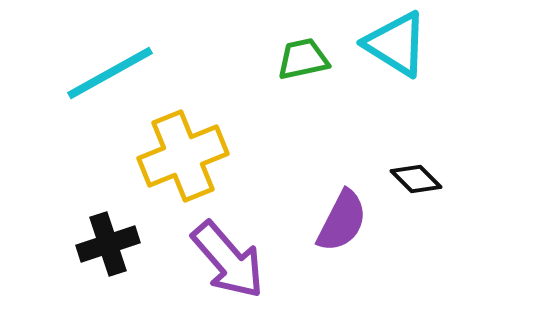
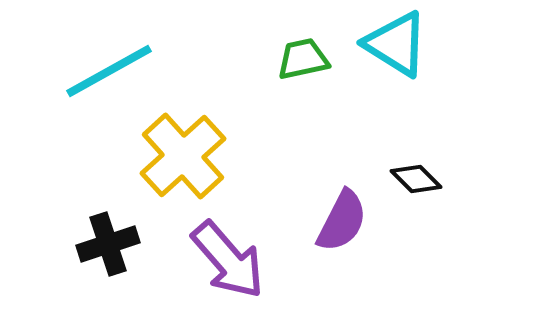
cyan line: moved 1 px left, 2 px up
yellow cross: rotated 20 degrees counterclockwise
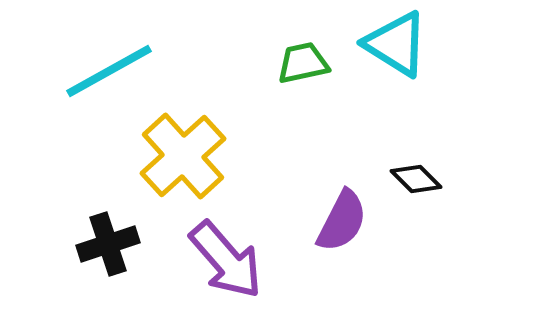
green trapezoid: moved 4 px down
purple arrow: moved 2 px left
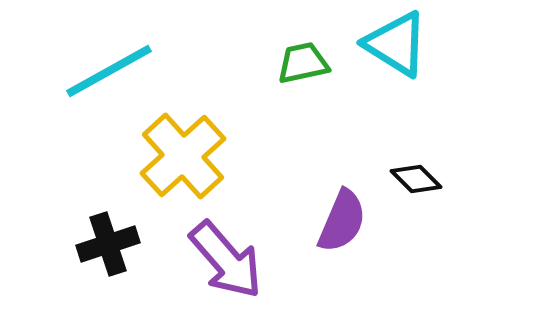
purple semicircle: rotated 4 degrees counterclockwise
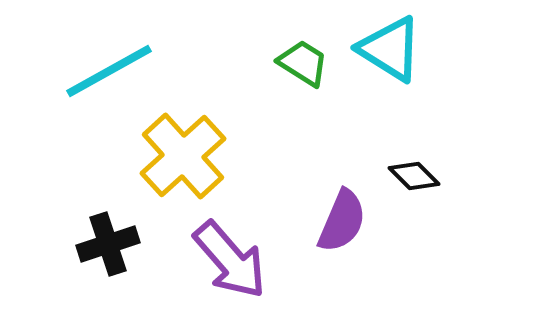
cyan triangle: moved 6 px left, 5 px down
green trapezoid: rotated 44 degrees clockwise
black diamond: moved 2 px left, 3 px up
purple arrow: moved 4 px right
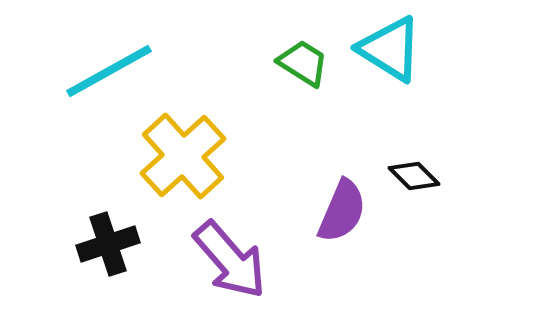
purple semicircle: moved 10 px up
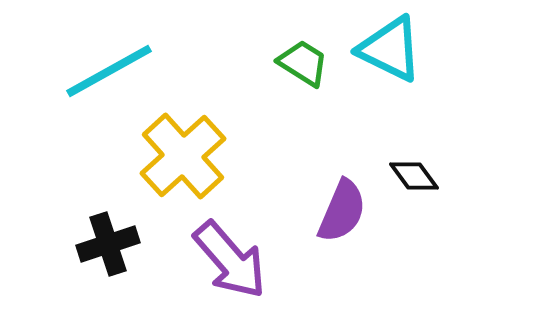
cyan triangle: rotated 6 degrees counterclockwise
black diamond: rotated 9 degrees clockwise
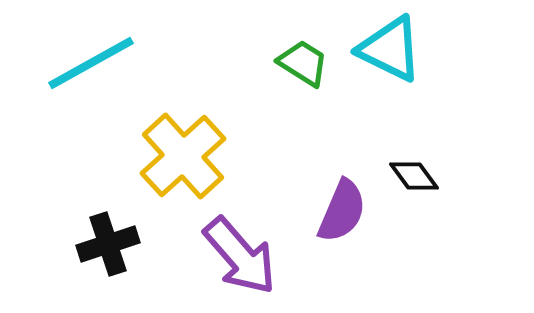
cyan line: moved 18 px left, 8 px up
purple arrow: moved 10 px right, 4 px up
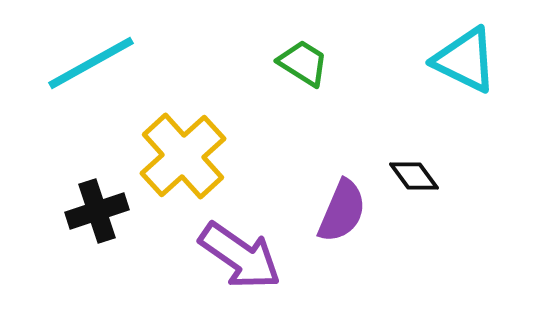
cyan triangle: moved 75 px right, 11 px down
black cross: moved 11 px left, 33 px up
purple arrow: rotated 14 degrees counterclockwise
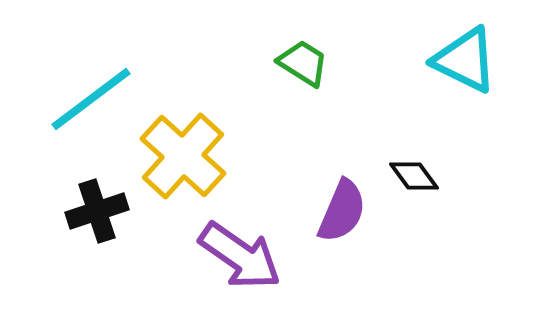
cyan line: moved 36 px down; rotated 8 degrees counterclockwise
yellow cross: rotated 6 degrees counterclockwise
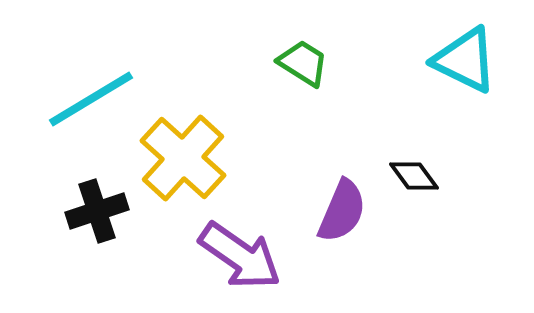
cyan line: rotated 6 degrees clockwise
yellow cross: moved 2 px down
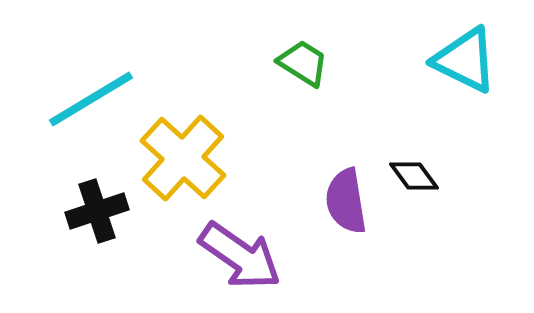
purple semicircle: moved 4 px right, 10 px up; rotated 148 degrees clockwise
